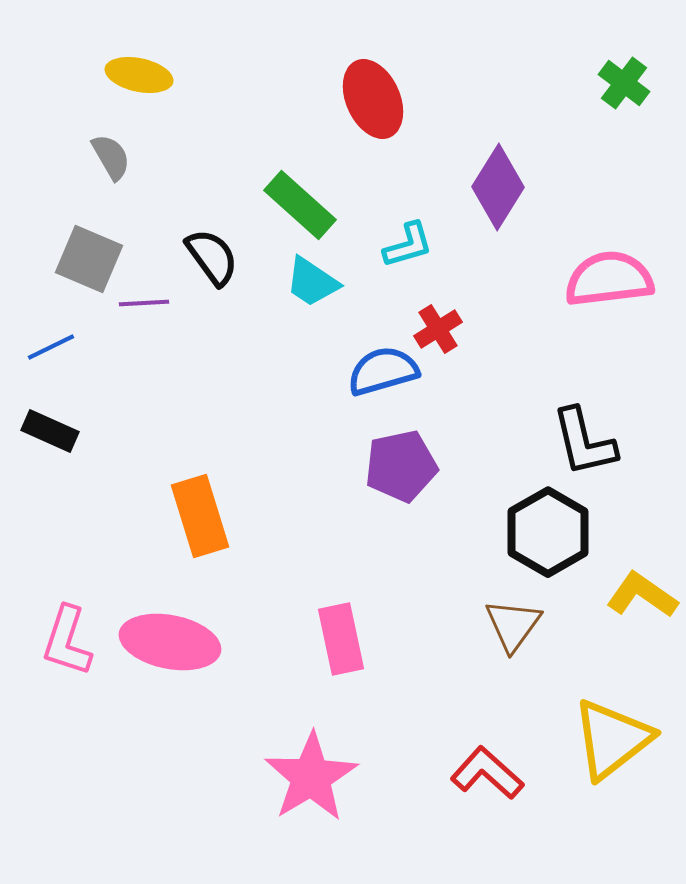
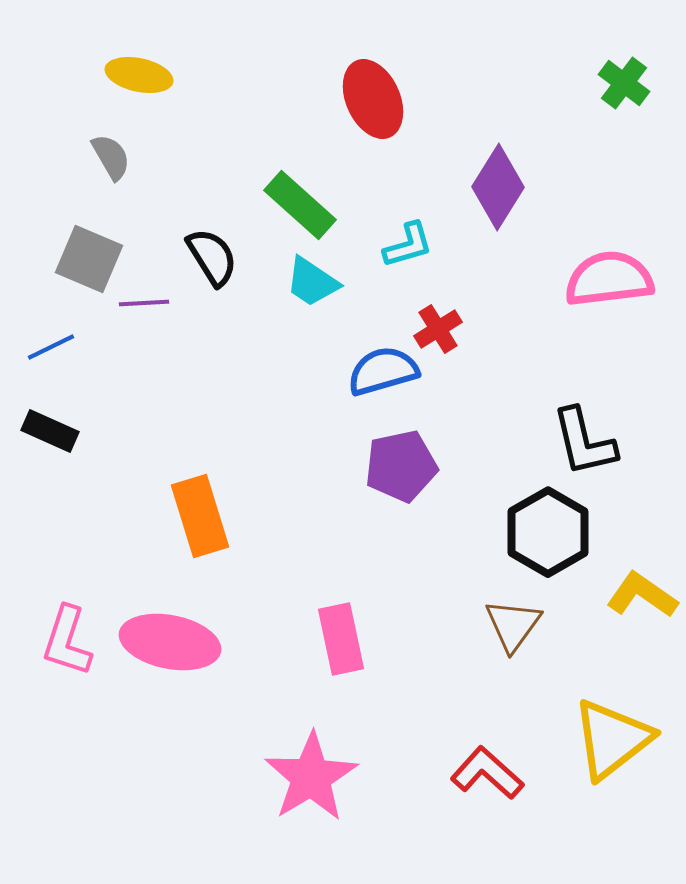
black semicircle: rotated 4 degrees clockwise
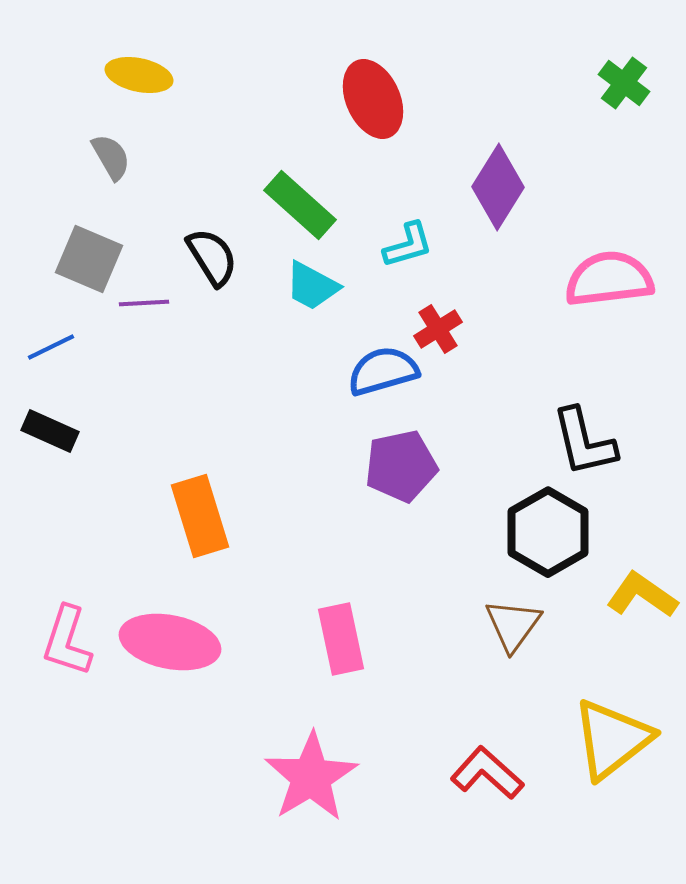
cyan trapezoid: moved 4 px down; rotated 6 degrees counterclockwise
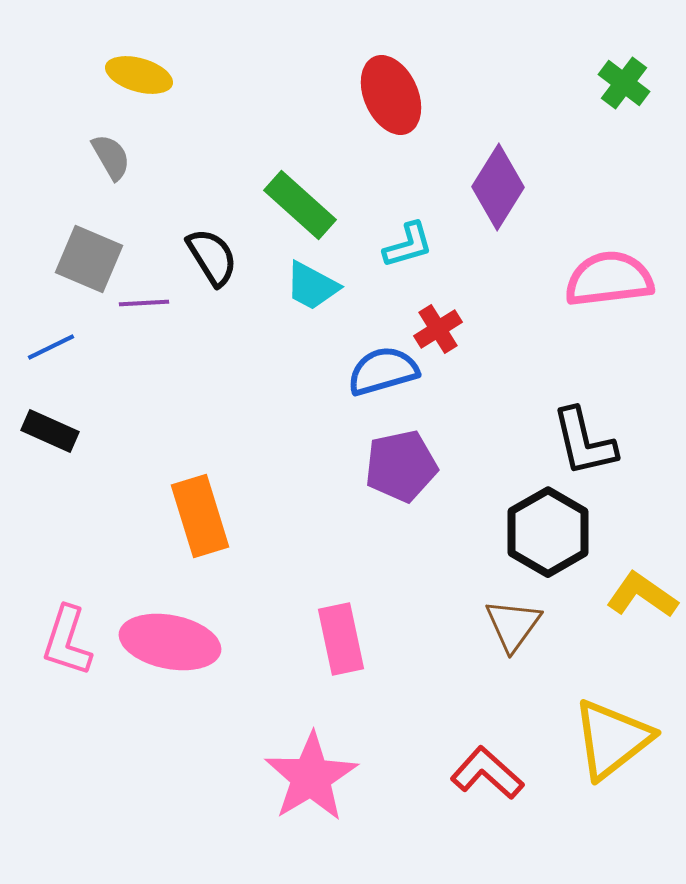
yellow ellipse: rotated 4 degrees clockwise
red ellipse: moved 18 px right, 4 px up
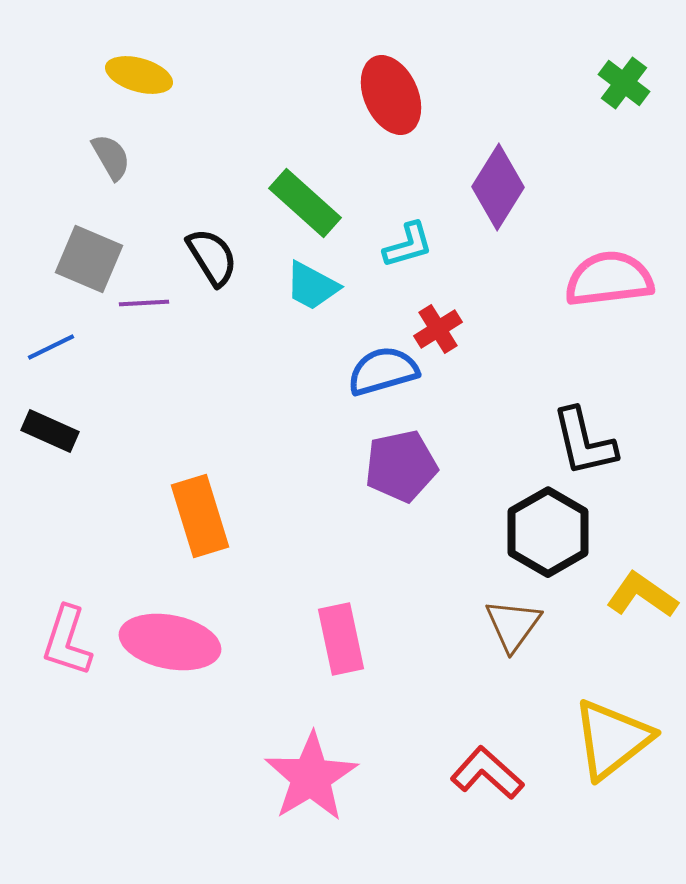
green rectangle: moved 5 px right, 2 px up
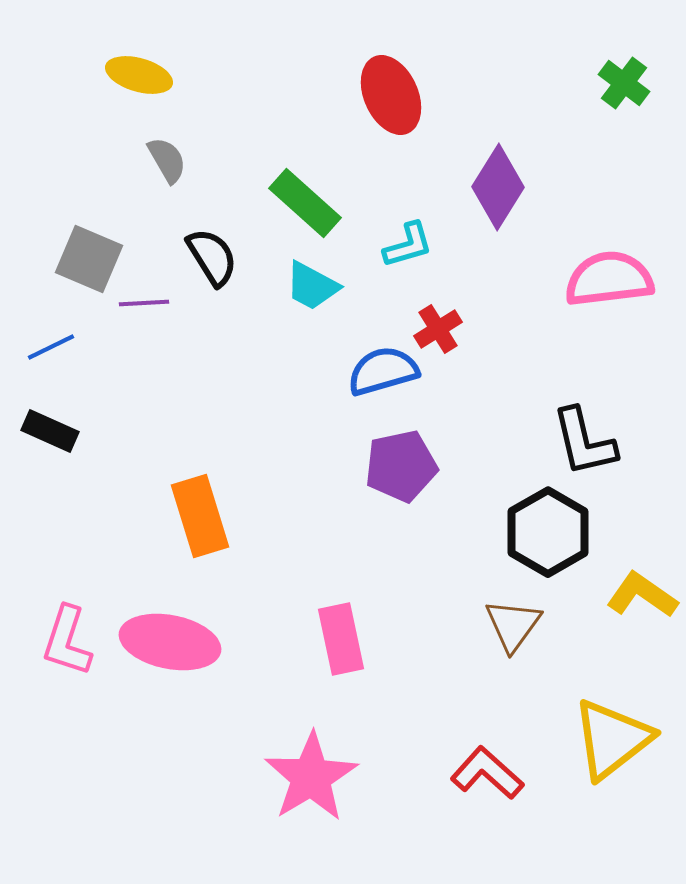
gray semicircle: moved 56 px right, 3 px down
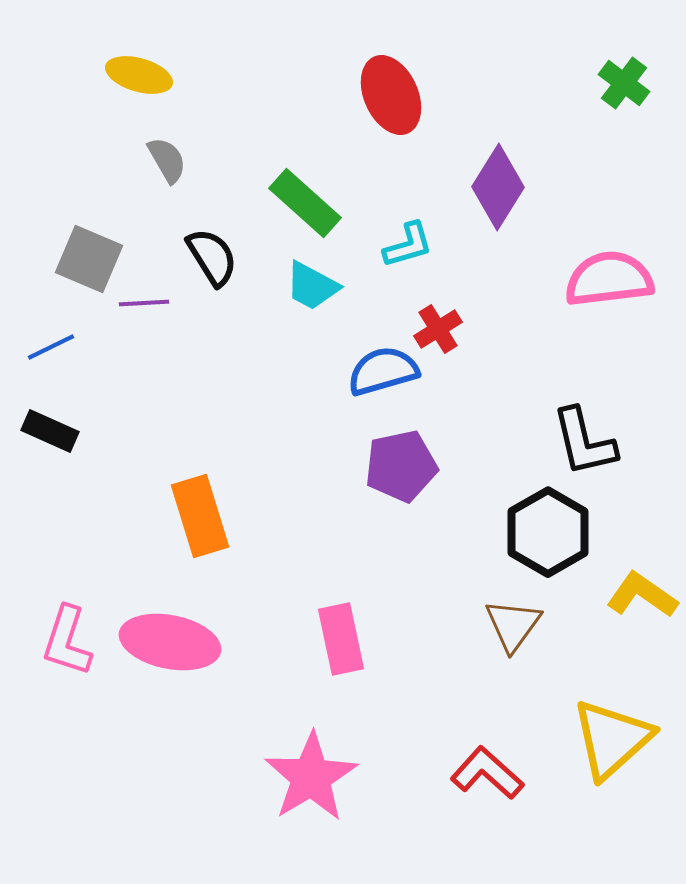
yellow triangle: rotated 4 degrees counterclockwise
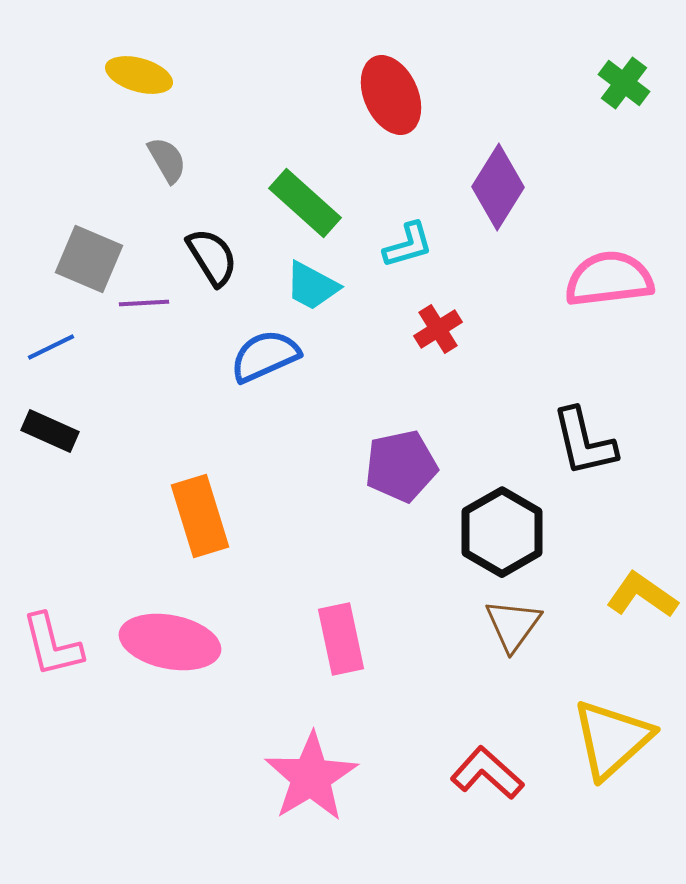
blue semicircle: moved 118 px left, 15 px up; rotated 8 degrees counterclockwise
black hexagon: moved 46 px left
pink L-shape: moved 15 px left, 4 px down; rotated 32 degrees counterclockwise
